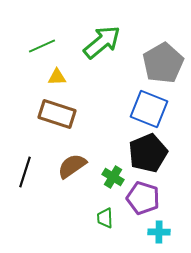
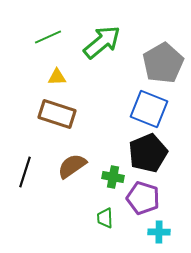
green line: moved 6 px right, 9 px up
green cross: rotated 20 degrees counterclockwise
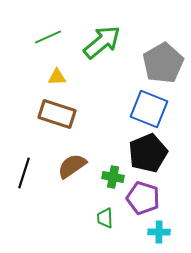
black line: moved 1 px left, 1 px down
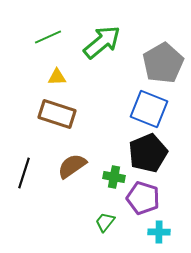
green cross: moved 1 px right
green trapezoid: moved 4 px down; rotated 40 degrees clockwise
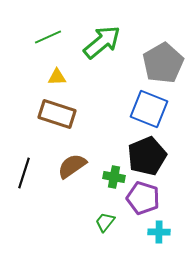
black pentagon: moved 1 px left, 3 px down
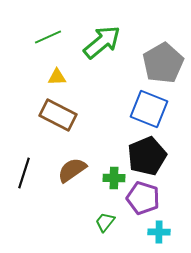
brown rectangle: moved 1 px right, 1 px down; rotated 9 degrees clockwise
brown semicircle: moved 4 px down
green cross: moved 1 px down; rotated 10 degrees counterclockwise
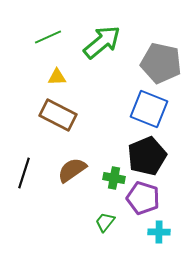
gray pentagon: moved 2 px left; rotated 30 degrees counterclockwise
green cross: rotated 10 degrees clockwise
